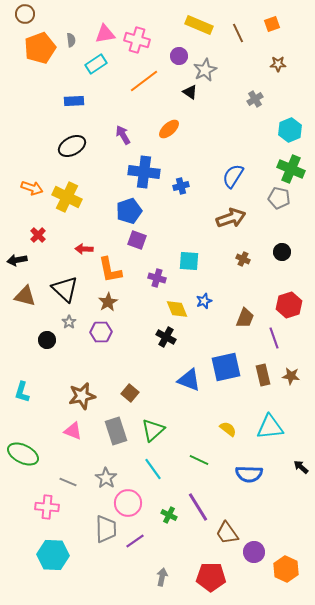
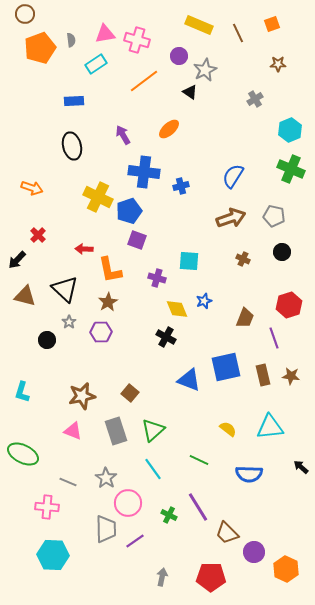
black ellipse at (72, 146): rotated 76 degrees counterclockwise
yellow cross at (67, 197): moved 31 px right
gray pentagon at (279, 198): moved 5 px left, 18 px down
black arrow at (17, 260): rotated 36 degrees counterclockwise
brown trapezoid at (227, 533): rotated 10 degrees counterclockwise
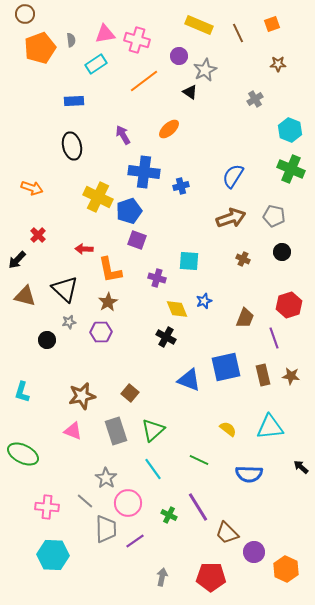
cyan hexagon at (290, 130): rotated 15 degrees counterclockwise
gray star at (69, 322): rotated 24 degrees clockwise
gray line at (68, 482): moved 17 px right, 19 px down; rotated 18 degrees clockwise
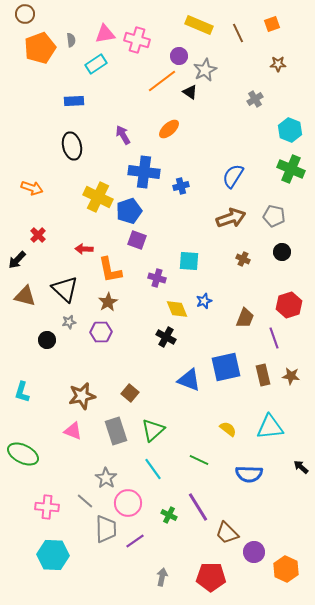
orange line at (144, 81): moved 18 px right
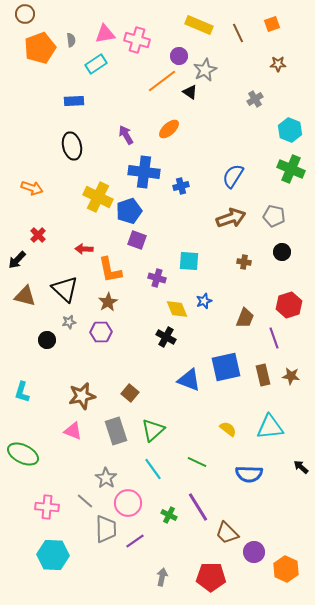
purple arrow at (123, 135): moved 3 px right
brown cross at (243, 259): moved 1 px right, 3 px down; rotated 16 degrees counterclockwise
green line at (199, 460): moved 2 px left, 2 px down
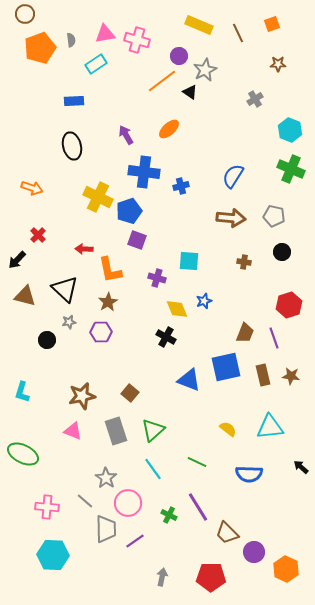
brown arrow at (231, 218): rotated 24 degrees clockwise
brown trapezoid at (245, 318): moved 15 px down
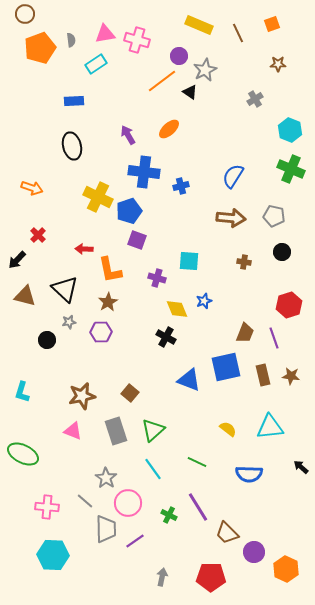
purple arrow at (126, 135): moved 2 px right
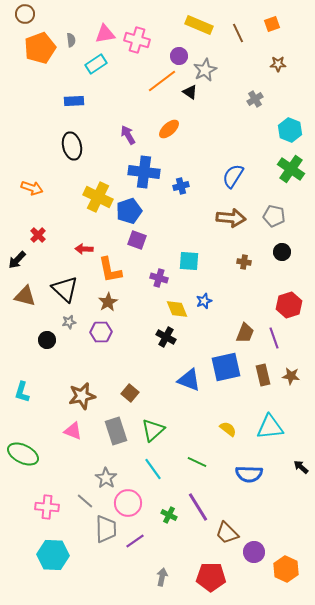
green cross at (291, 169): rotated 12 degrees clockwise
purple cross at (157, 278): moved 2 px right
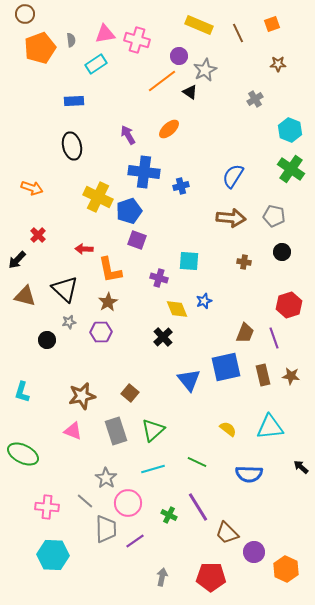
black cross at (166, 337): moved 3 px left; rotated 18 degrees clockwise
blue triangle at (189, 380): rotated 30 degrees clockwise
cyan line at (153, 469): rotated 70 degrees counterclockwise
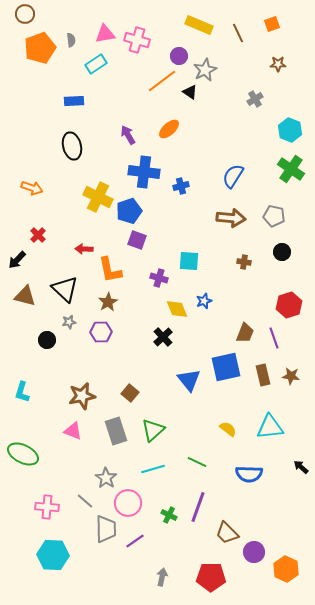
purple line at (198, 507): rotated 52 degrees clockwise
